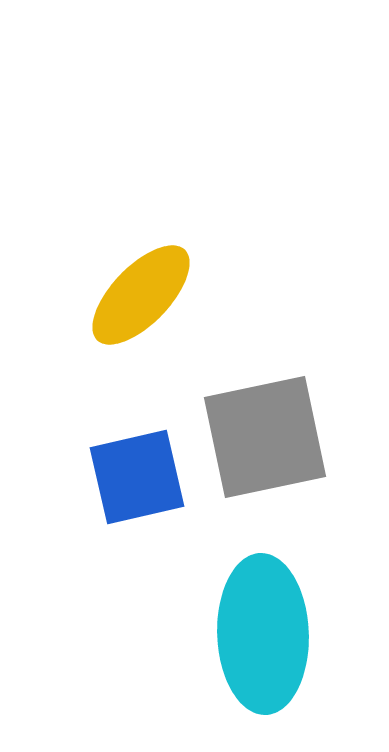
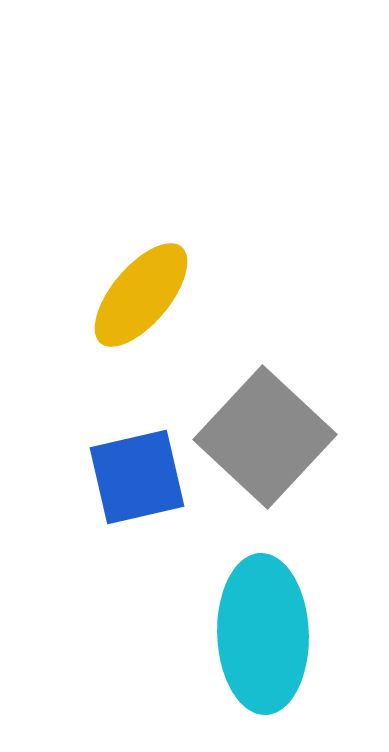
yellow ellipse: rotated 4 degrees counterclockwise
gray square: rotated 35 degrees counterclockwise
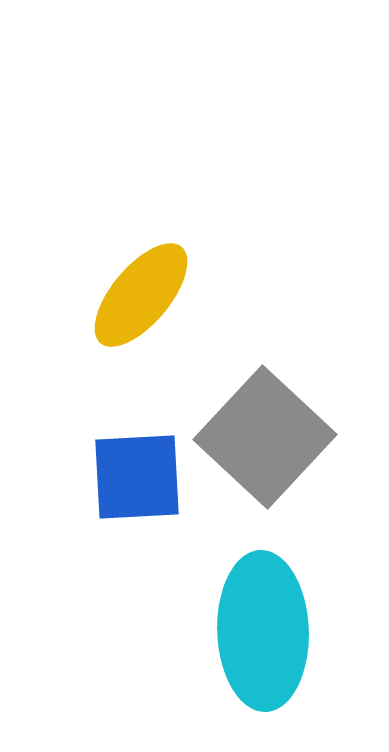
blue square: rotated 10 degrees clockwise
cyan ellipse: moved 3 px up
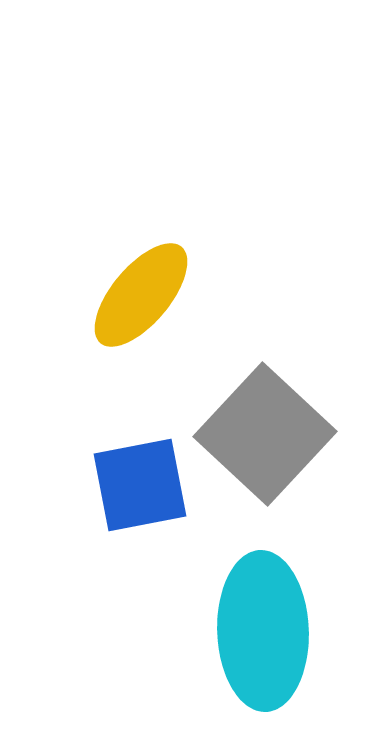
gray square: moved 3 px up
blue square: moved 3 px right, 8 px down; rotated 8 degrees counterclockwise
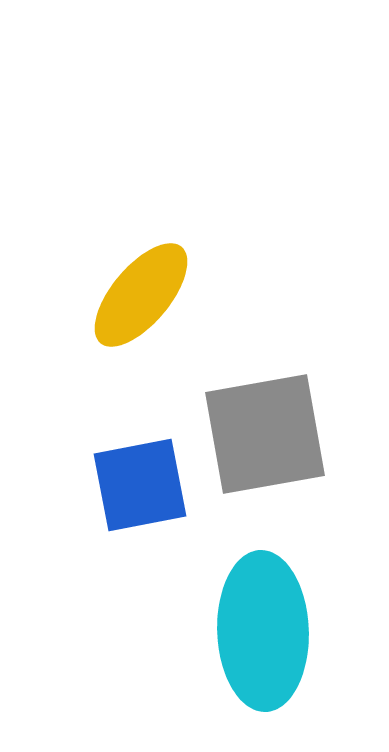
gray square: rotated 37 degrees clockwise
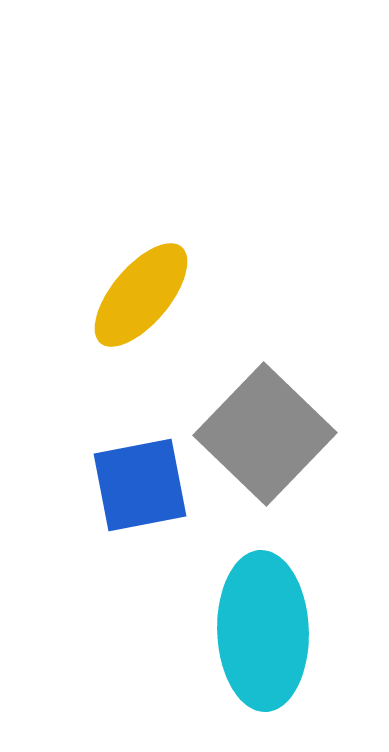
gray square: rotated 36 degrees counterclockwise
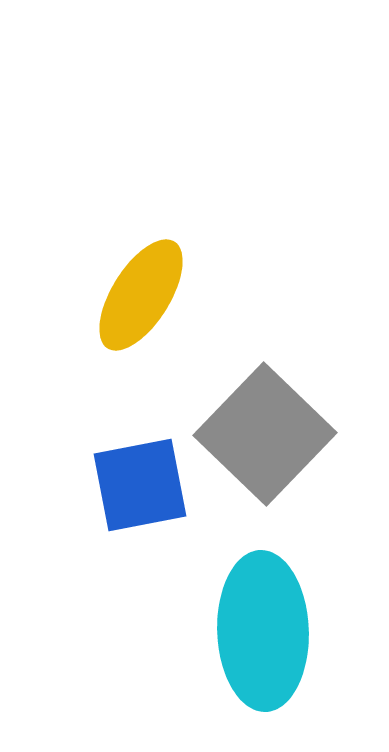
yellow ellipse: rotated 8 degrees counterclockwise
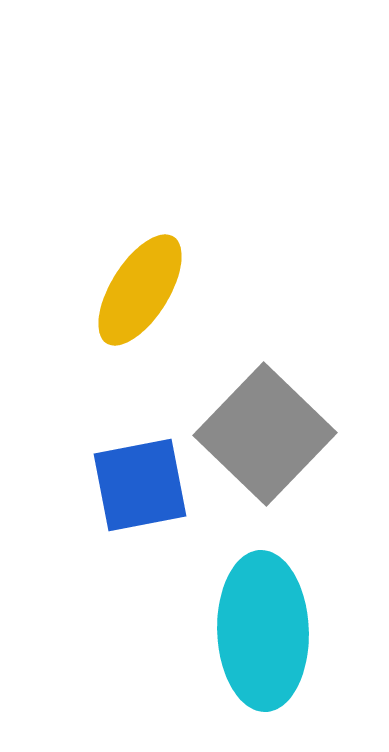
yellow ellipse: moved 1 px left, 5 px up
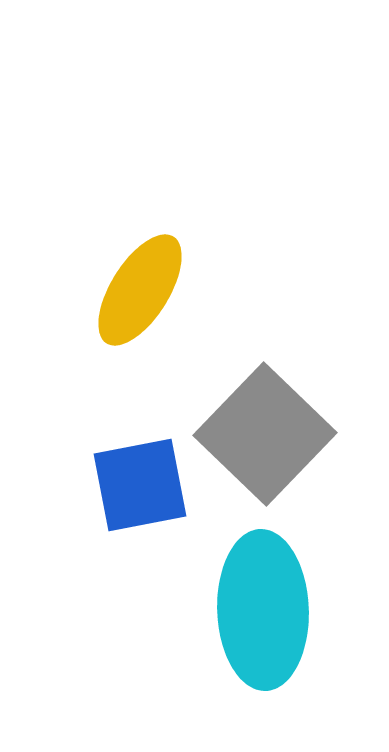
cyan ellipse: moved 21 px up
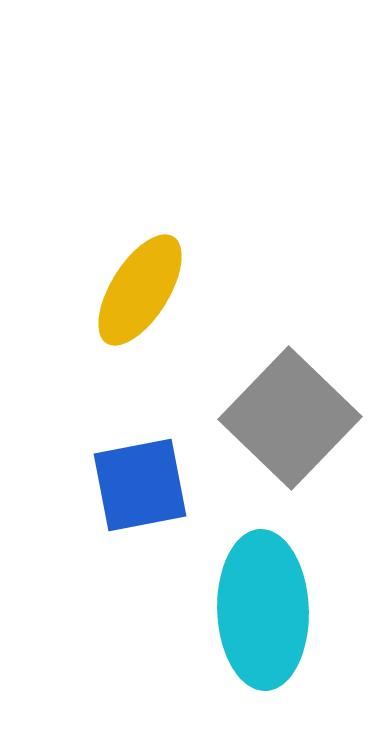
gray square: moved 25 px right, 16 px up
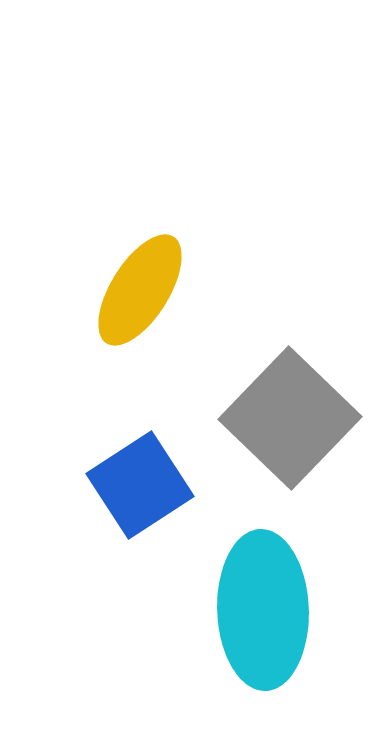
blue square: rotated 22 degrees counterclockwise
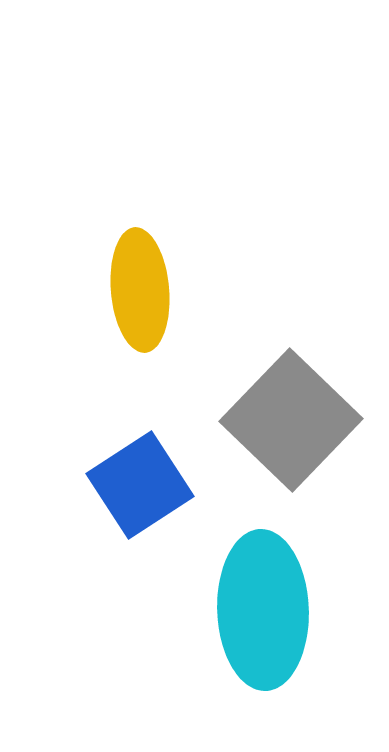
yellow ellipse: rotated 37 degrees counterclockwise
gray square: moved 1 px right, 2 px down
